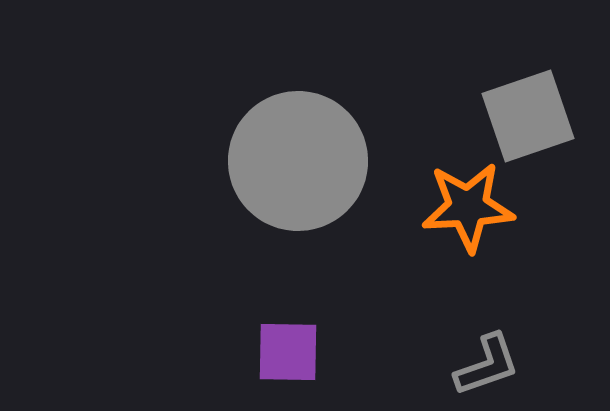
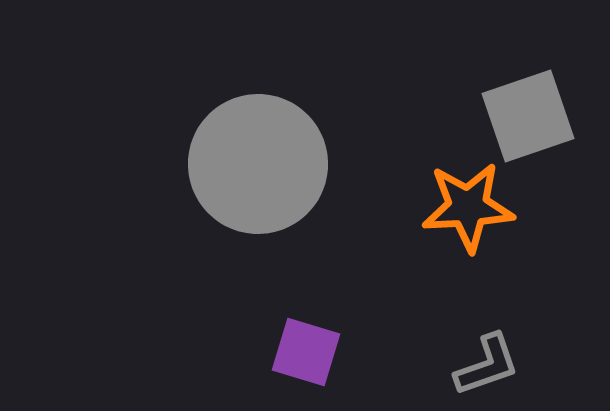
gray circle: moved 40 px left, 3 px down
purple square: moved 18 px right; rotated 16 degrees clockwise
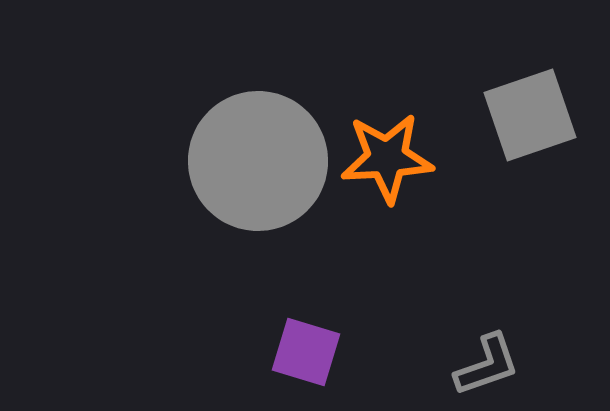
gray square: moved 2 px right, 1 px up
gray circle: moved 3 px up
orange star: moved 81 px left, 49 px up
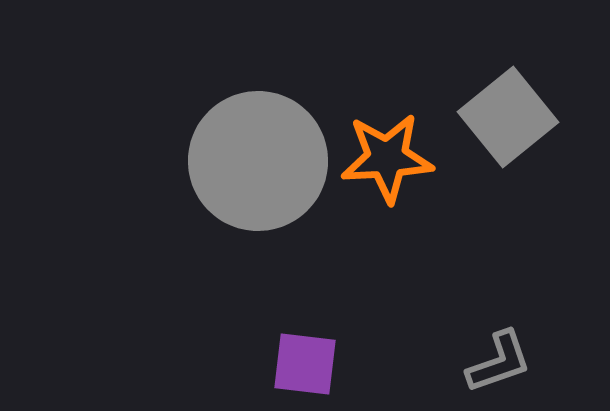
gray square: moved 22 px left, 2 px down; rotated 20 degrees counterclockwise
purple square: moved 1 px left, 12 px down; rotated 10 degrees counterclockwise
gray L-shape: moved 12 px right, 3 px up
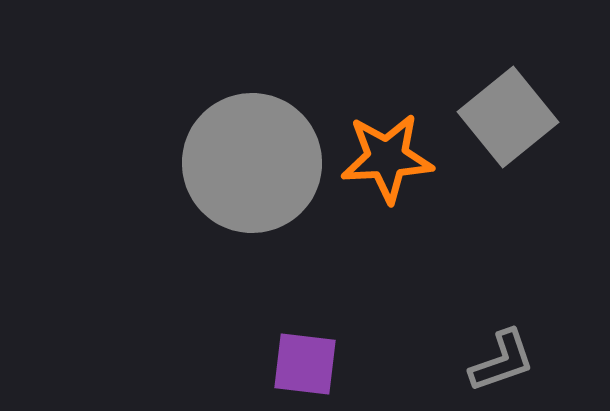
gray circle: moved 6 px left, 2 px down
gray L-shape: moved 3 px right, 1 px up
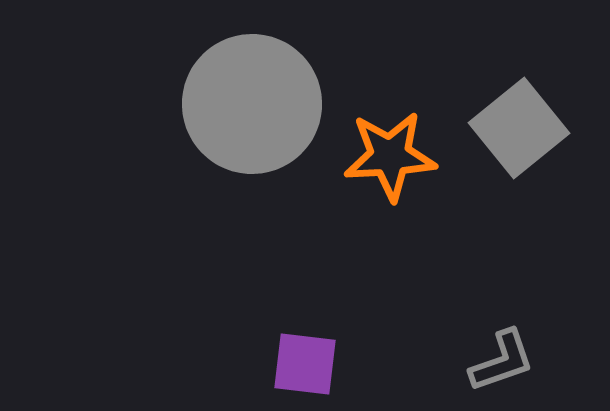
gray square: moved 11 px right, 11 px down
orange star: moved 3 px right, 2 px up
gray circle: moved 59 px up
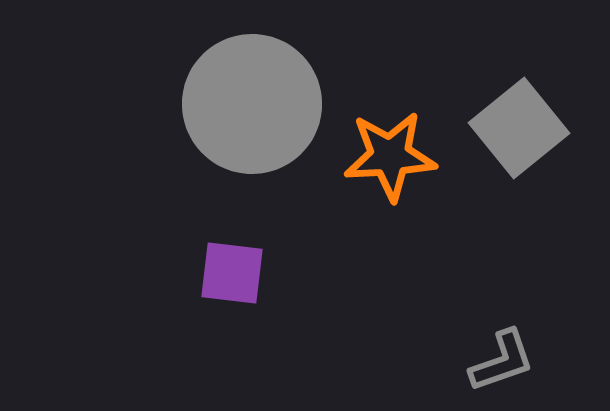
purple square: moved 73 px left, 91 px up
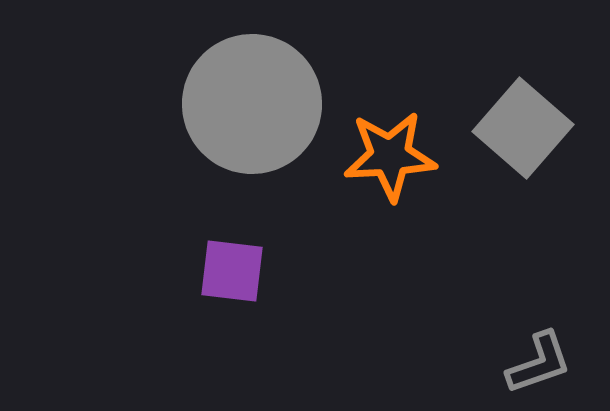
gray square: moved 4 px right; rotated 10 degrees counterclockwise
purple square: moved 2 px up
gray L-shape: moved 37 px right, 2 px down
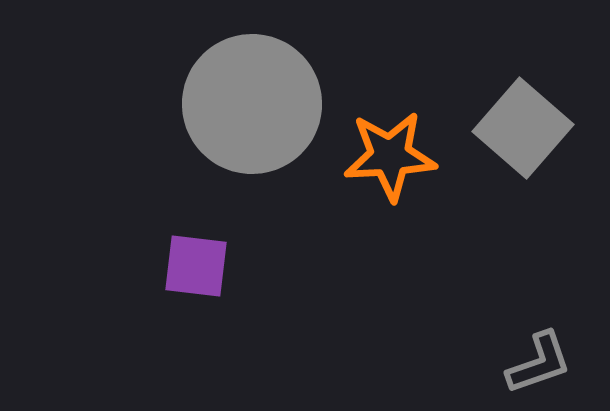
purple square: moved 36 px left, 5 px up
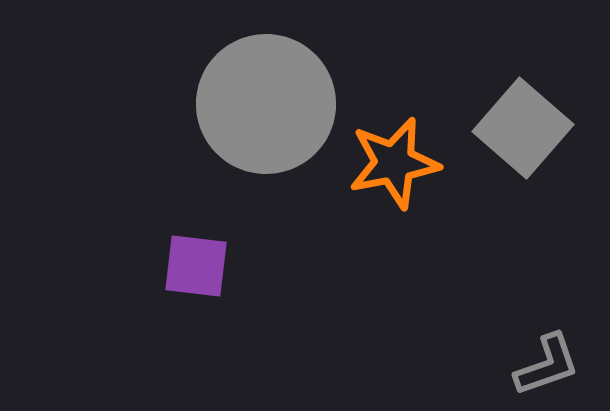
gray circle: moved 14 px right
orange star: moved 4 px right, 7 px down; rotated 8 degrees counterclockwise
gray L-shape: moved 8 px right, 2 px down
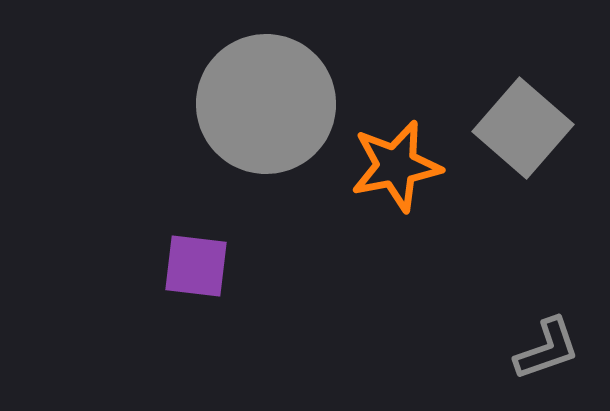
orange star: moved 2 px right, 3 px down
gray L-shape: moved 16 px up
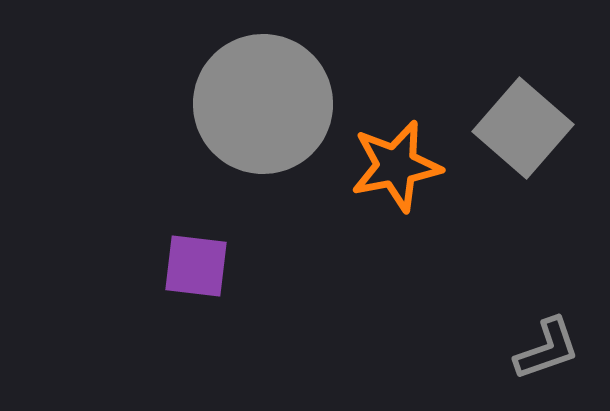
gray circle: moved 3 px left
